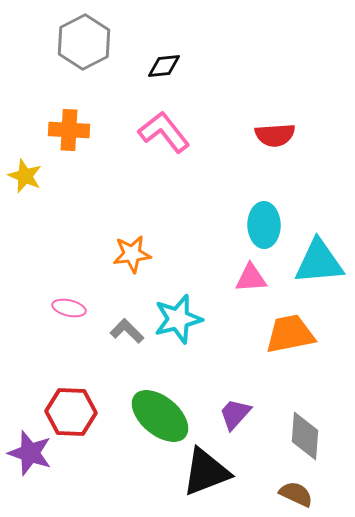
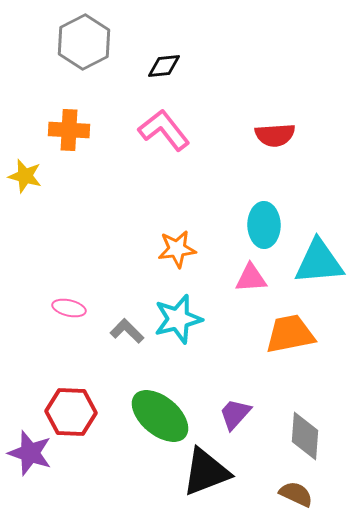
pink L-shape: moved 2 px up
yellow star: rotated 8 degrees counterclockwise
orange star: moved 45 px right, 5 px up
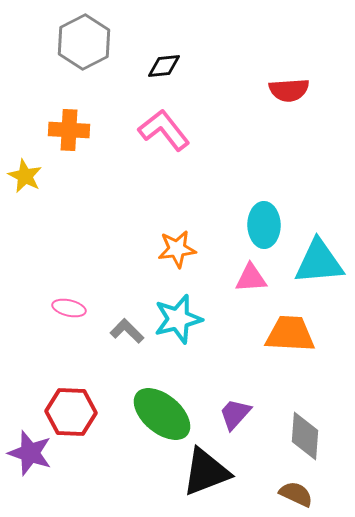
red semicircle: moved 14 px right, 45 px up
yellow star: rotated 12 degrees clockwise
orange trapezoid: rotated 14 degrees clockwise
green ellipse: moved 2 px right, 2 px up
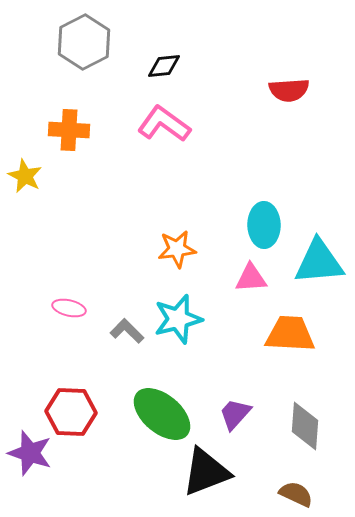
pink L-shape: moved 6 px up; rotated 16 degrees counterclockwise
gray diamond: moved 10 px up
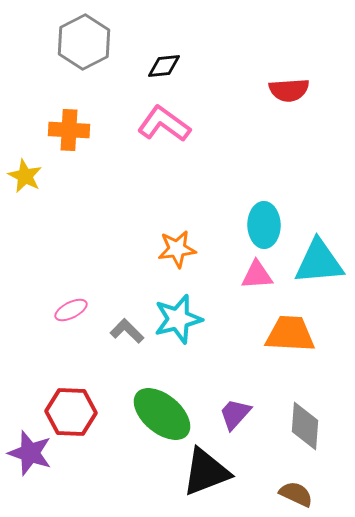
pink triangle: moved 6 px right, 3 px up
pink ellipse: moved 2 px right, 2 px down; rotated 40 degrees counterclockwise
